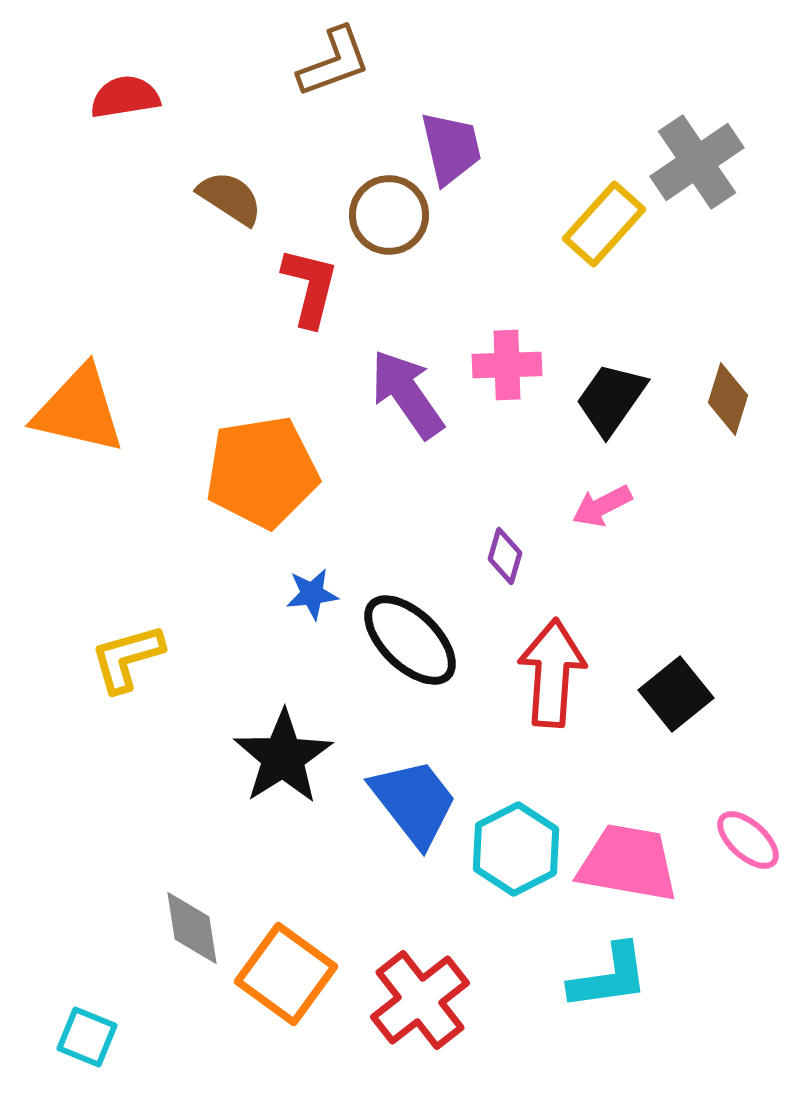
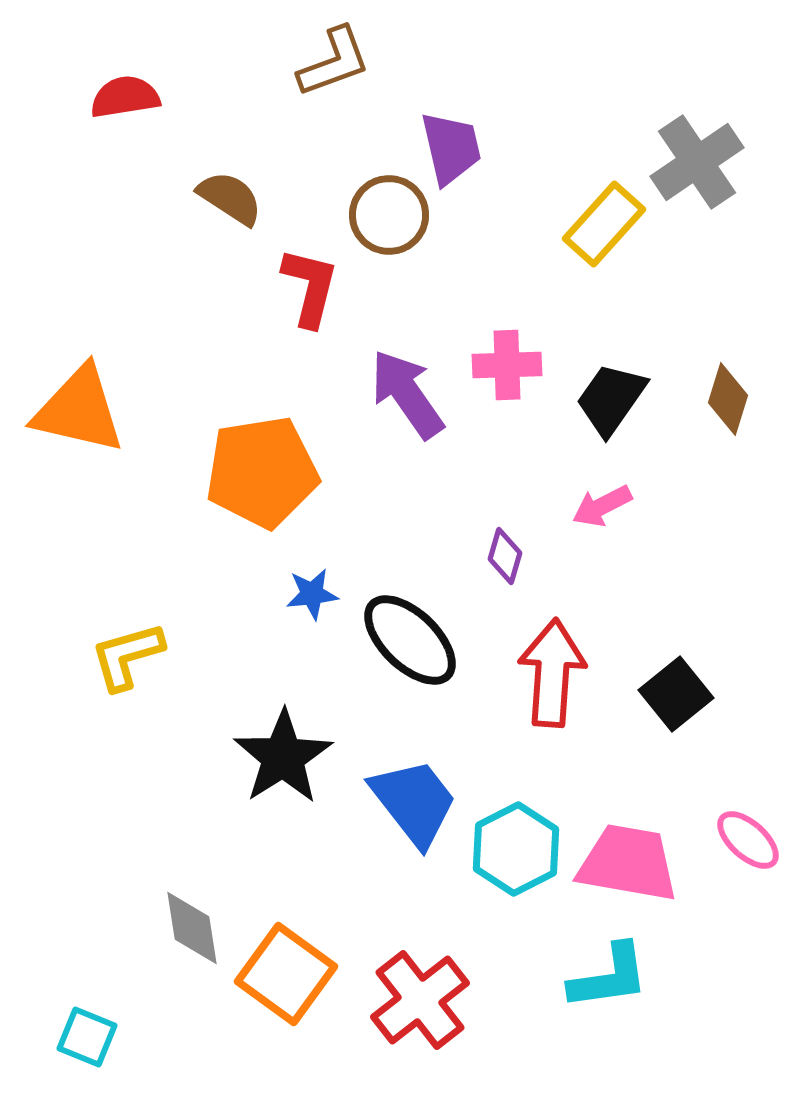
yellow L-shape: moved 2 px up
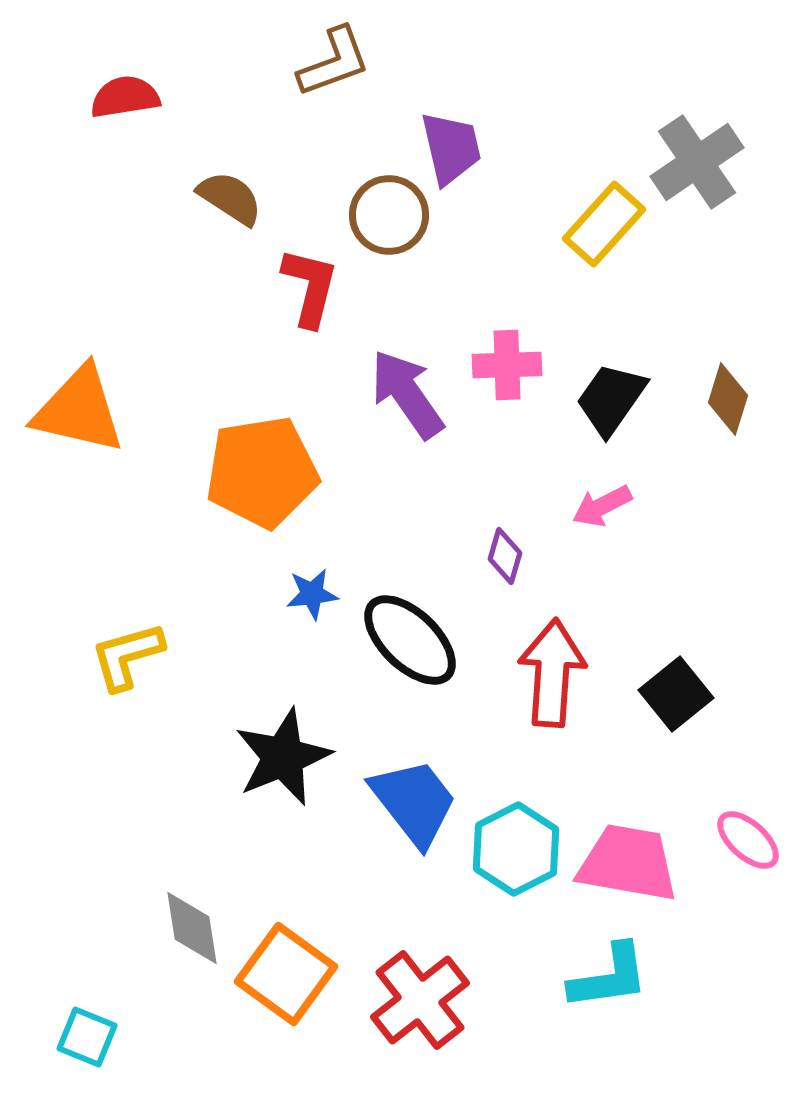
black star: rotated 10 degrees clockwise
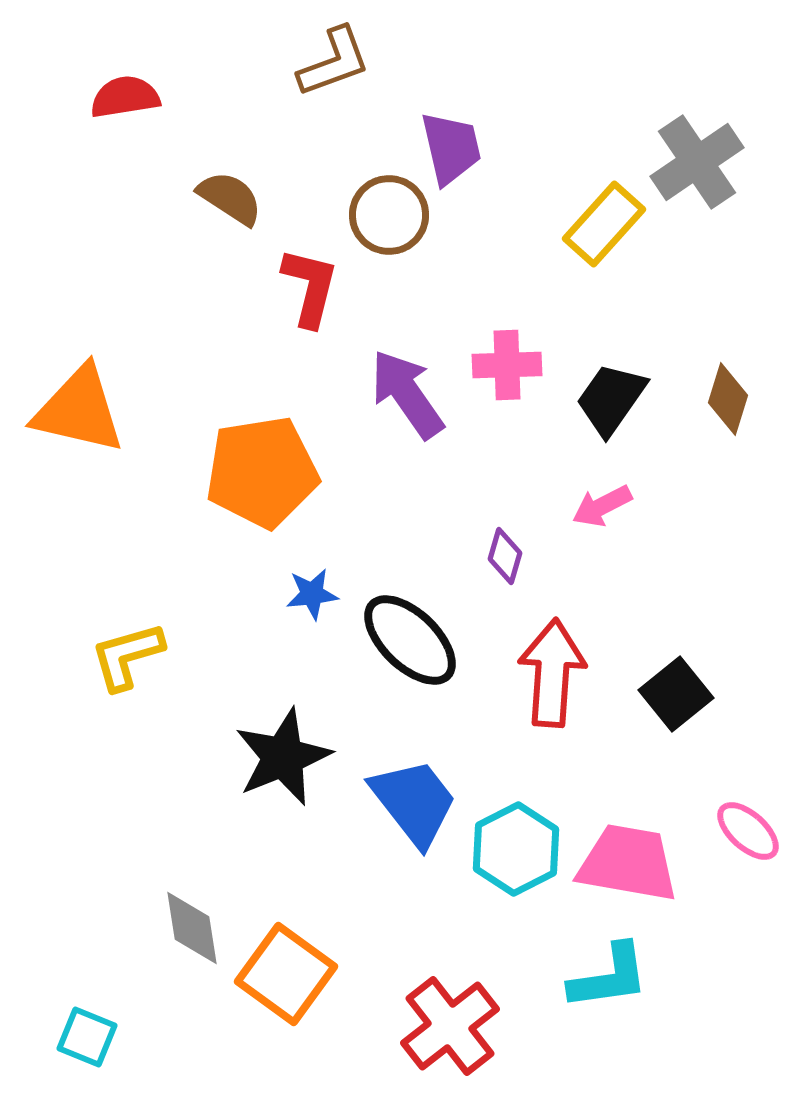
pink ellipse: moved 9 px up
red cross: moved 30 px right, 26 px down
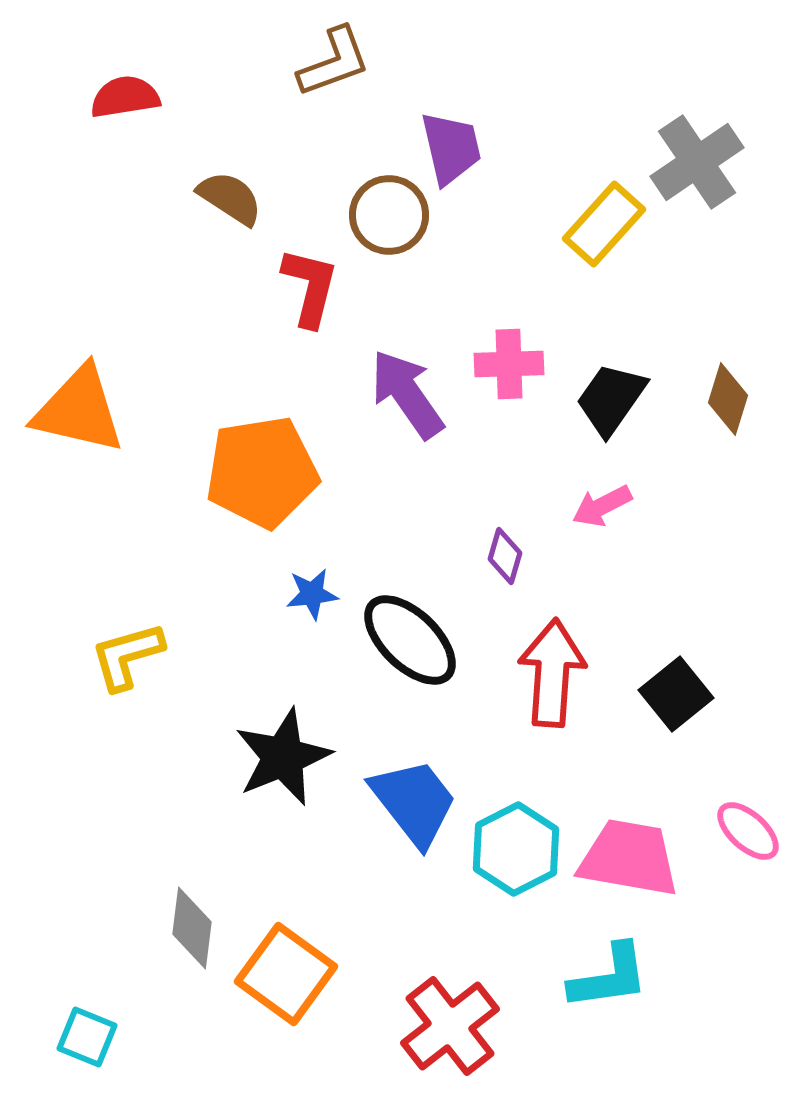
pink cross: moved 2 px right, 1 px up
pink trapezoid: moved 1 px right, 5 px up
gray diamond: rotated 16 degrees clockwise
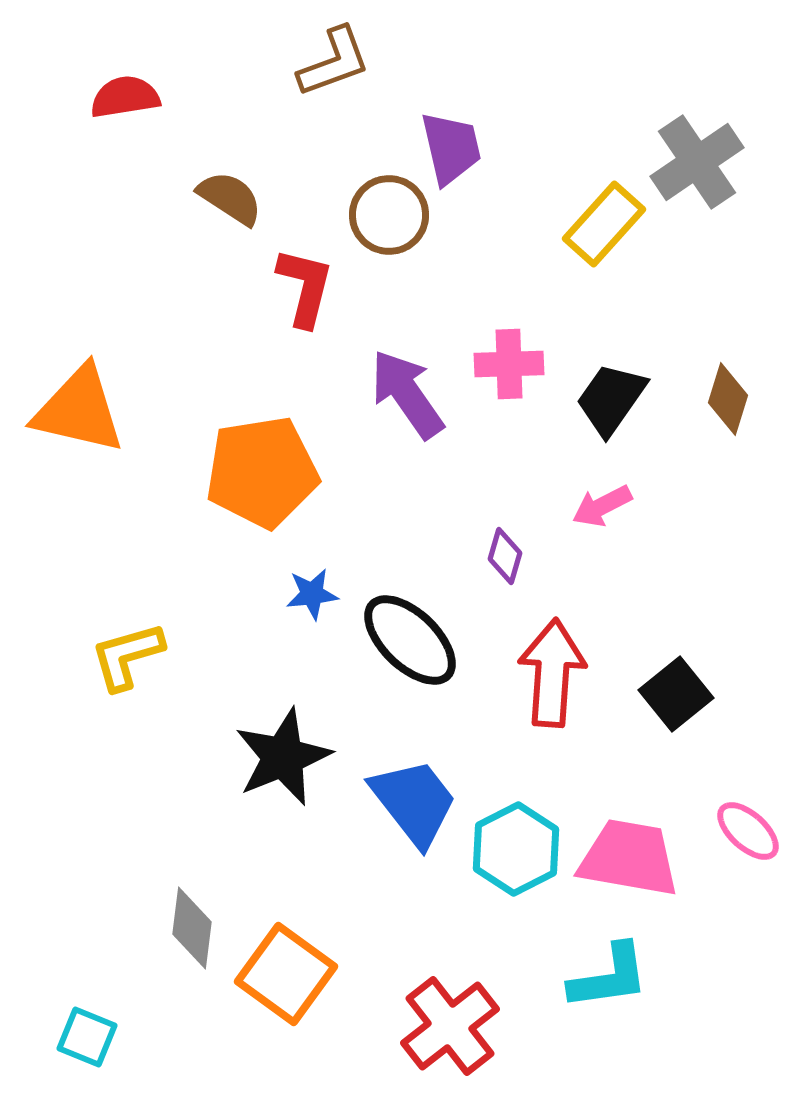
red L-shape: moved 5 px left
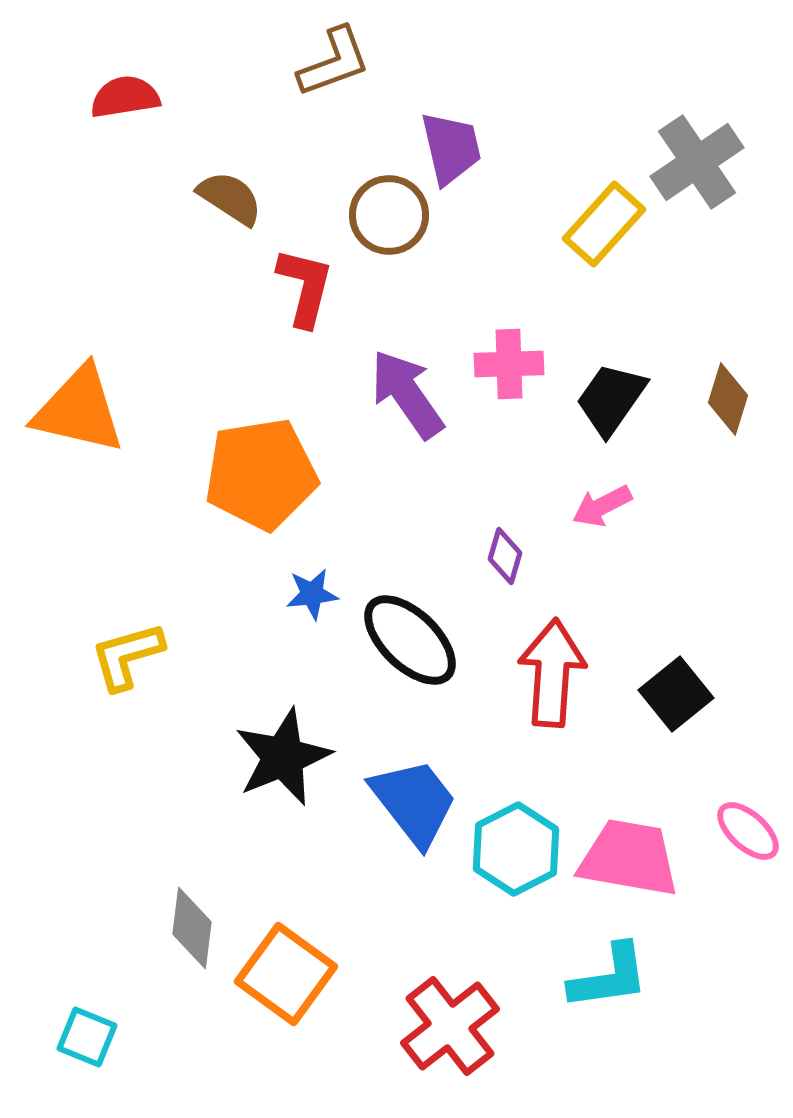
orange pentagon: moved 1 px left, 2 px down
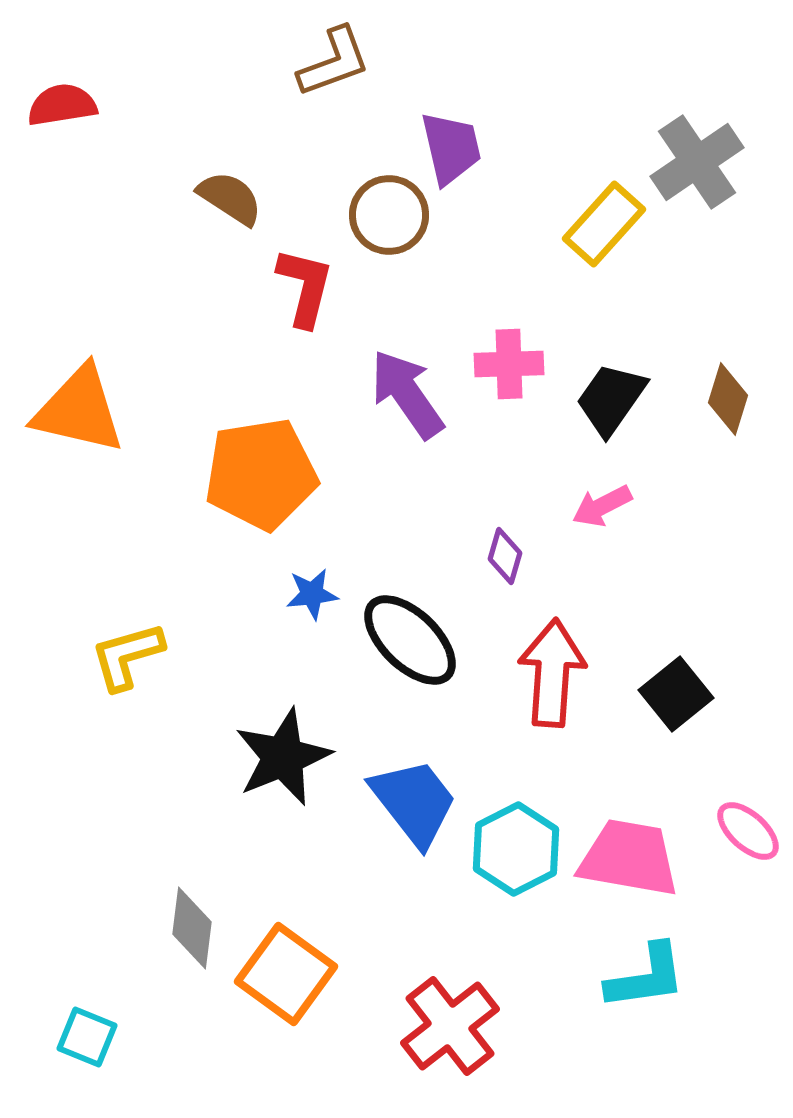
red semicircle: moved 63 px left, 8 px down
cyan L-shape: moved 37 px right
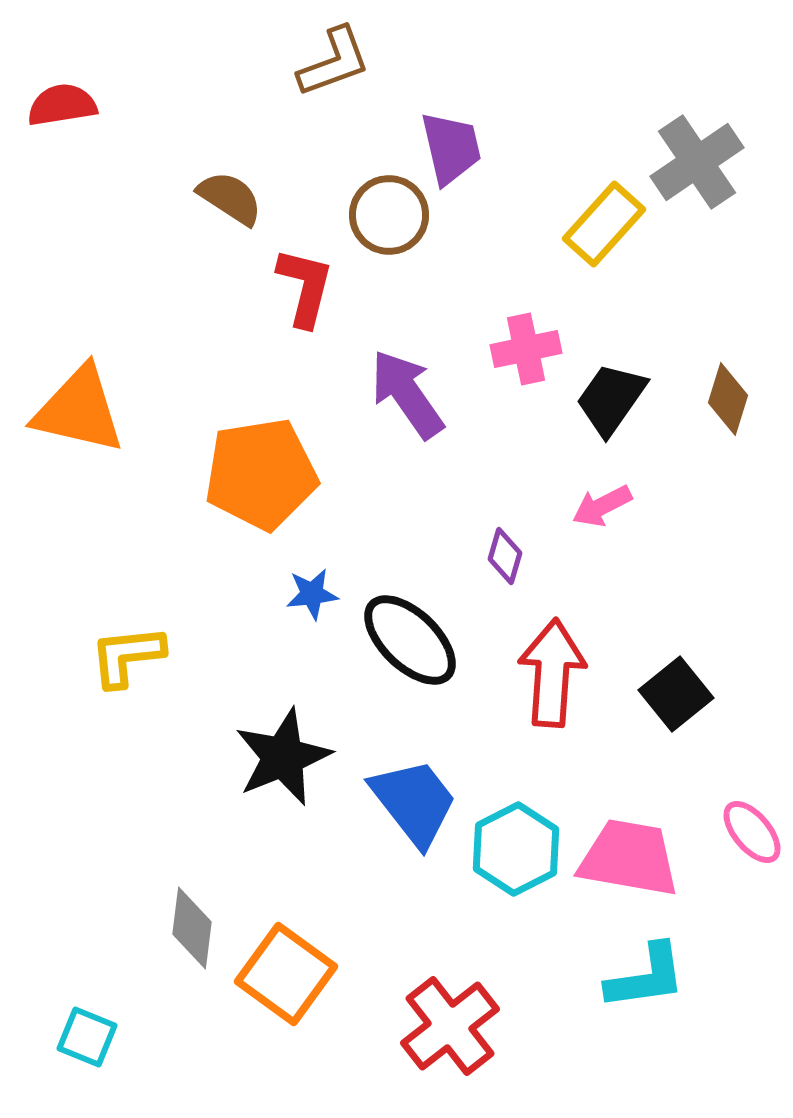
pink cross: moved 17 px right, 15 px up; rotated 10 degrees counterclockwise
yellow L-shape: rotated 10 degrees clockwise
pink ellipse: moved 4 px right, 1 px down; rotated 8 degrees clockwise
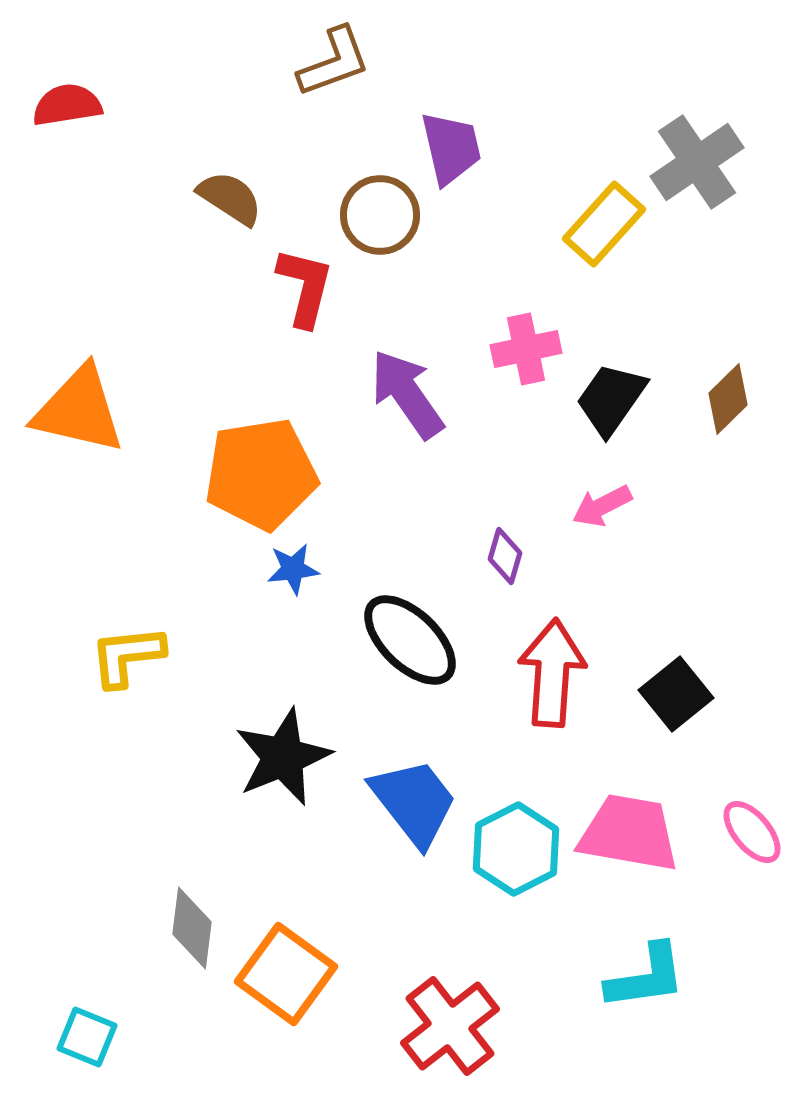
red semicircle: moved 5 px right
brown circle: moved 9 px left
brown diamond: rotated 28 degrees clockwise
blue star: moved 19 px left, 25 px up
pink trapezoid: moved 25 px up
